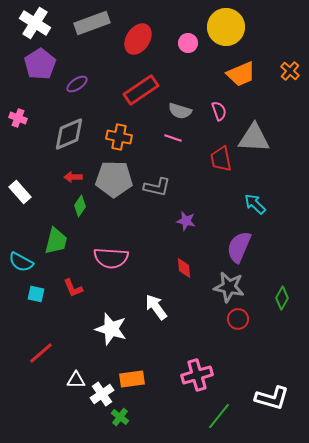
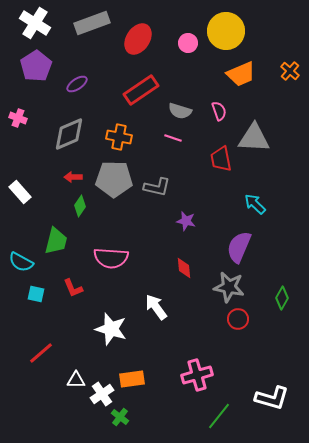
yellow circle at (226, 27): moved 4 px down
purple pentagon at (40, 64): moved 4 px left, 2 px down
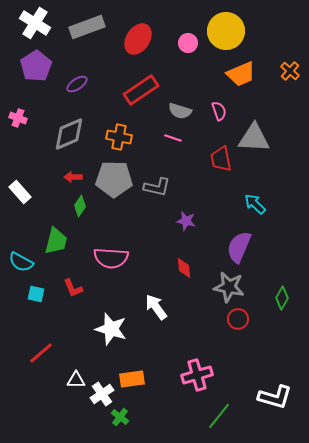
gray rectangle at (92, 23): moved 5 px left, 4 px down
white L-shape at (272, 398): moved 3 px right, 1 px up
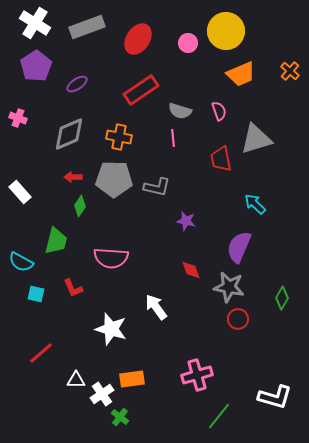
pink line at (173, 138): rotated 66 degrees clockwise
gray triangle at (254, 138): moved 2 px right, 1 px down; rotated 20 degrees counterclockwise
red diamond at (184, 268): moved 7 px right, 2 px down; rotated 15 degrees counterclockwise
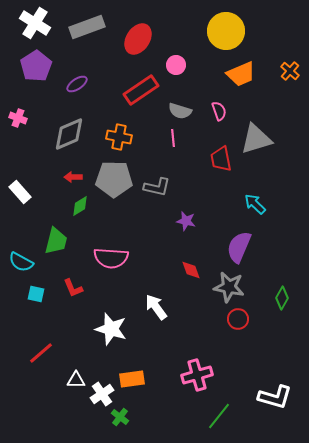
pink circle at (188, 43): moved 12 px left, 22 px down
green diamond at (80, 206): rotated 25 degrees clockwise
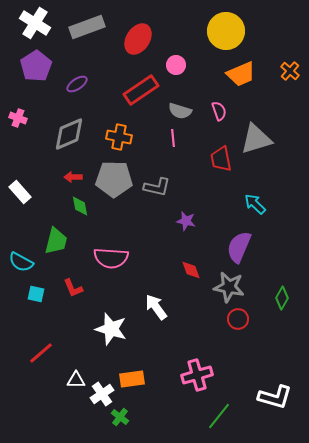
green diamond at (80, 206): rotated 70 degrees counterclockwise
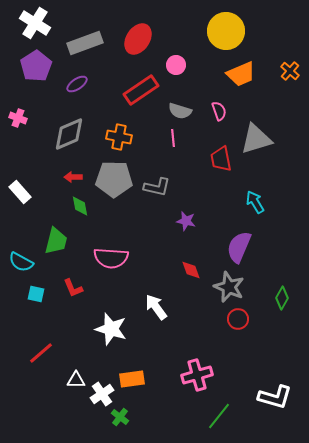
gray rectangle at (87, 27): moved 2 px left, 16 px down
cyan arrow at (255, 204): moved 2 px up; rotated 15 degrees clockwise
gray star at (229, 287): rotated 12 degrees clockwise
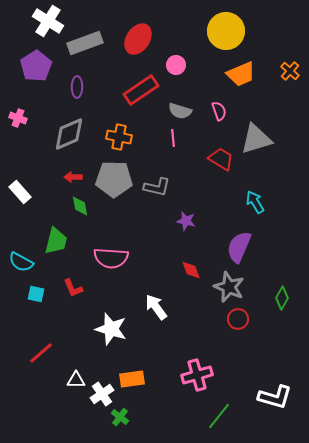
white cross at (35, 23): moved 13 px right, 2 px up
purple ellipse at (77, 84): moved 3 px down; rotated 55 degrees counterclockwise
red trapezoid at (221, 159): rotated 132 degrees clockwise
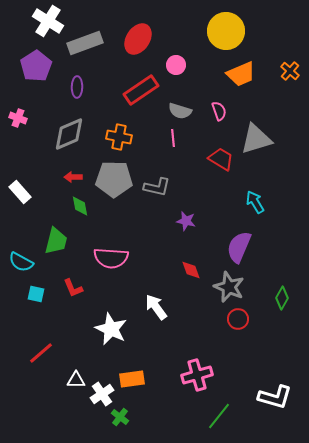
white star at (111, 329): rotated 8 degrees clockwise
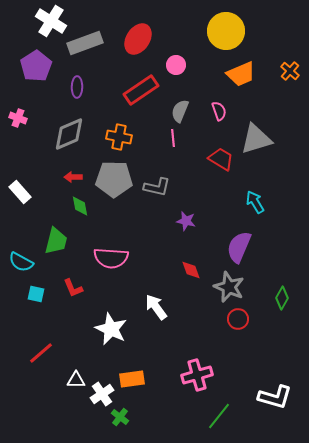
white cross at (48, 21): moved 3 px right
gray semicircle at (180, 111): rotated 95 degrees clockwise
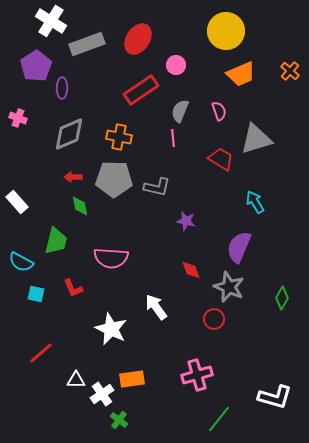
gray rectangle at (85, 43): moved 2 px right, 1 px down
purple ellipse at (77, 87): moved 15 px left, 1 px down
white rectangle at (20, 192): moved 3 px left, 10 px down
red circle at (238, 319): moved 24 px left
green line at (219, 416): moved 3 px down
green cross at (120, 417): moved 1 px left, 3 px down
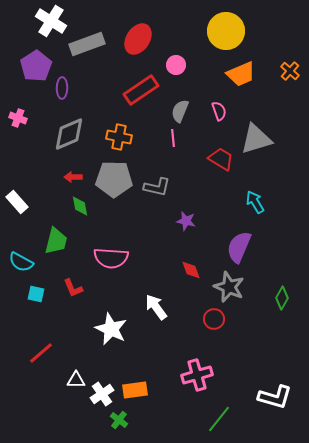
orange rectangle at (132, 379): moved 3 px right, 11 px down
